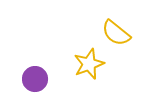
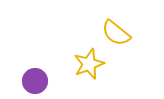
purple circle: moved 2 px down
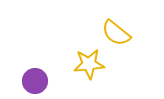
yellow star: rotated 16 degrees clockwise
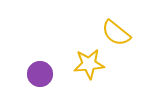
purple circle: moved 5 px right, 7 px up
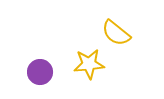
purple circle: moved 2 px up
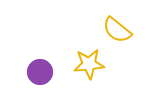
yellow semicircle: moved 1 px right, 3 px up
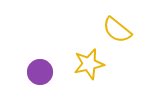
yellow star: rotated 8 degrees counterclockwise
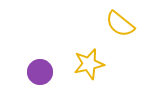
yellow semicircle: moved 3 px right, 6 px up
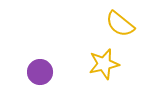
yellow star: moved 15 px right
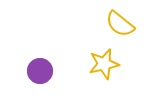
purple circle: moved 1 px up
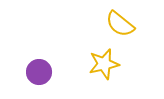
purple circle: moved 1 px left, 1 px down
